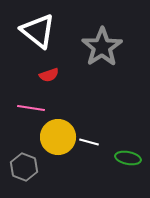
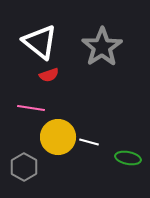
white triangle: moved 2 px right, 11 px down
gray hexagon: rotated 8 degrees clockwise
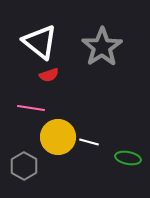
gray hexagon: moved 1 px up
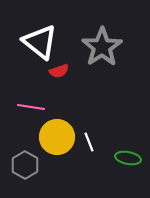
red semicircle: moved 10 px right, 4 px up
pink line: moved 1 px up
yellow circle: moved 1 px left
white line: rotated 54 degrees clockwise
gray hexagon: moved 1 px right, 1 px up
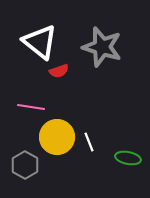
gray star: rotated 21 degrees counterclockwise
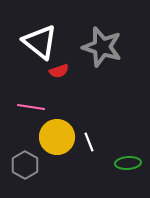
green ellipse: moved 5 px down; rotated 15 degrees counterclockwise
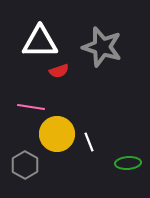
white triangle: rotated 39 degrees counterclockwise
yellow circle: moved 3 px up
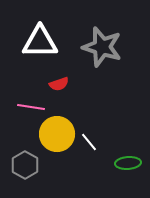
red semicircle: moved 13 px down
white line: rotated 18 degrees counterclockwise
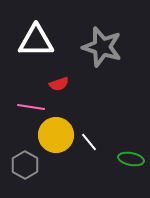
white triangle: moved 4 px left, 1 px up
yellow circle: moved 1 px left, 1 px down
green ellipse: moved 3 px right, 4 px up; rotated 15 degrees clockwise
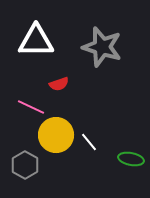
pink line: rotated 16 degrees clockwise
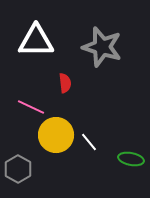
red semicircle: moved 6 px right, 1 px up; rotated 78 degrees counterclockwise
gray hexagon: moved 7 px left, 4 px down
